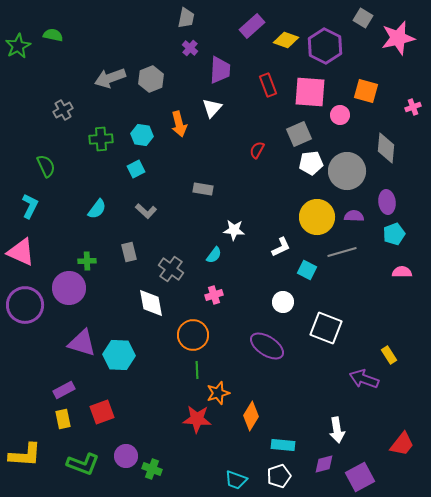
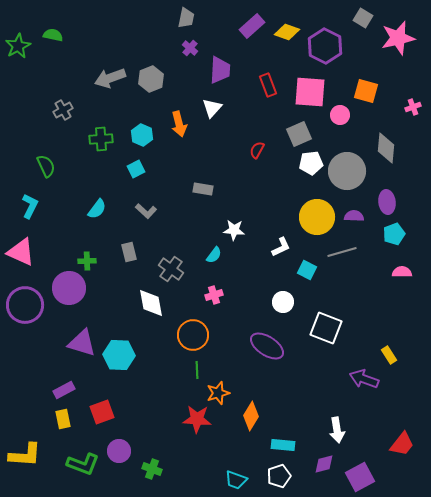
yellow diamond at (286, 40): moved 1 px right, 8 px up
cyan hexagon at (142, 135): rotated 15 degrees clockwise
purple circle at (126, 456): moved 7 px left, 5 px up
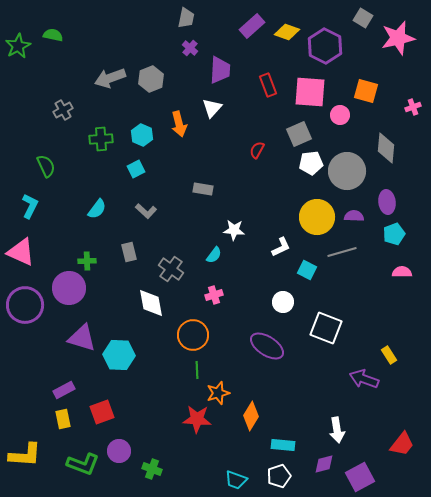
purple triangle at (82, 343): moved 5 px up
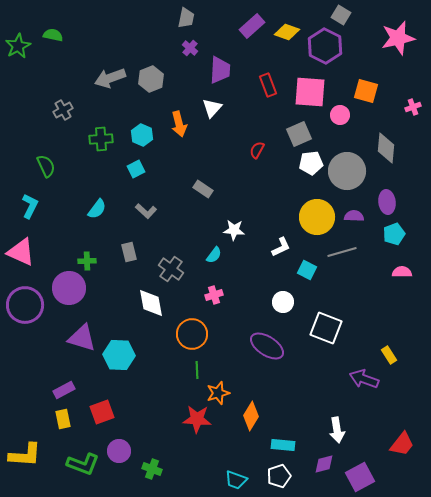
gray square at (363, 18): moved 22 px left, 3 px up
gray rectangle at (203, 189): rotated 24 degrees clockwise
orange circle at (193, 335): moved 1 px left, 1 px up
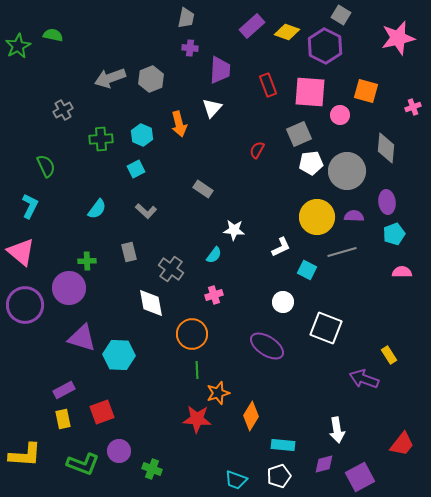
purple cross at (190, 48): rotated 35 degrees counterclockwise
pink triangle at (21, 252): rotated 16 degrees clockwise
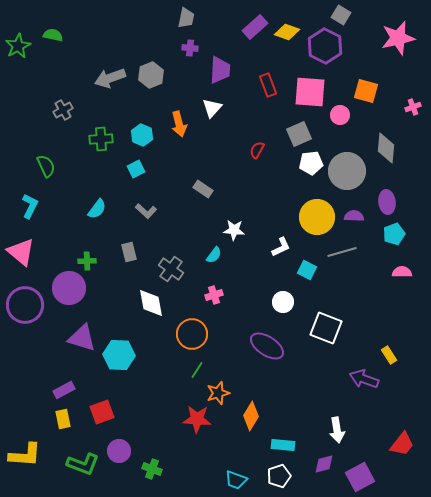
purple rectangle at (252, 26): moved 3 px right, 1 px down
gray hexagon at (151, 79): moved 4 px up
green line at (197, 370): rotated 36 degrees clockwise
